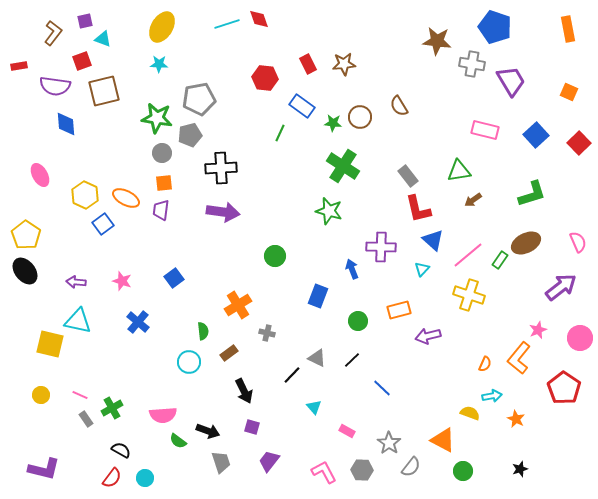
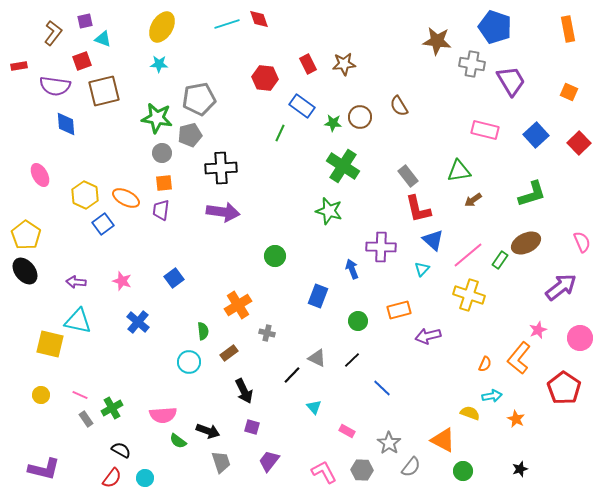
pink semicircle at (578, 242): moved 4 px right
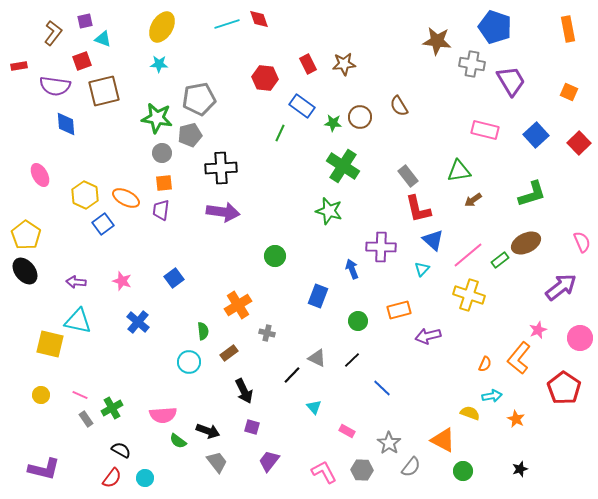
green rectangle at (500, 260): rotated 18 degrees clockwise
gray trapezoid at (221, 462): moved 4 px left; rotated 20 degrees counterclockwise
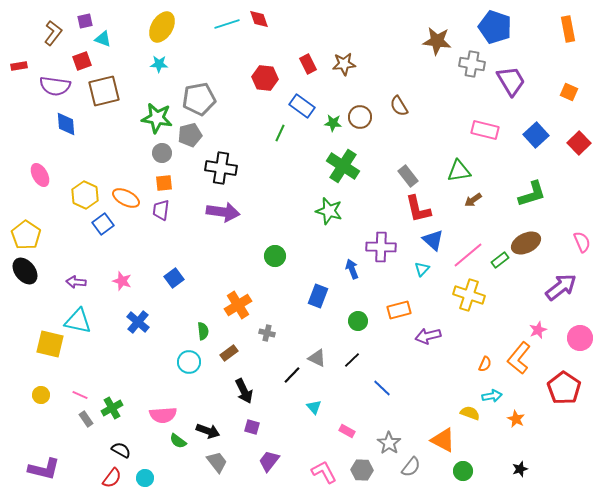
black cross at (221, 168): rotated 12 degrees clockwise
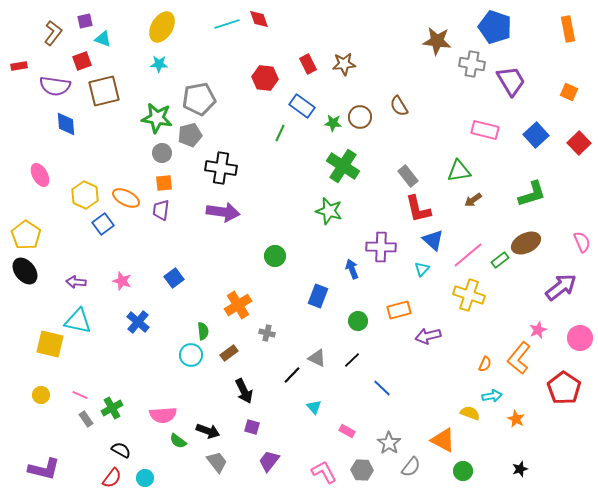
cyan circle at (189, 362): moved 2 px right, 7 px up
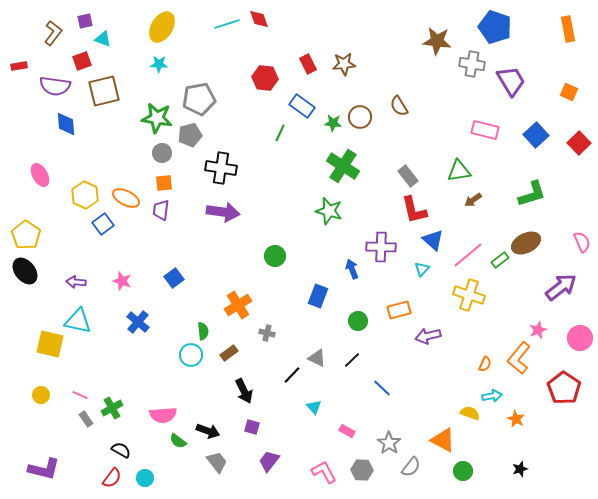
red L-shape at (418, 209): moved 4 px left, 1 px down
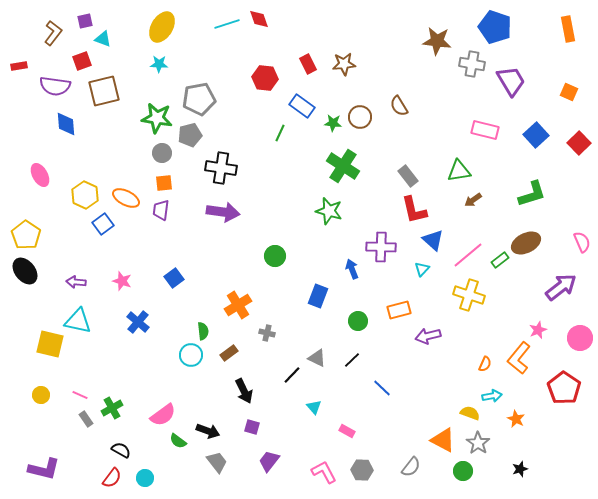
pink semicircle at (163, 415): rotated 32 degrees counterclockwise
gray star at (389, 443): moved 89 px right
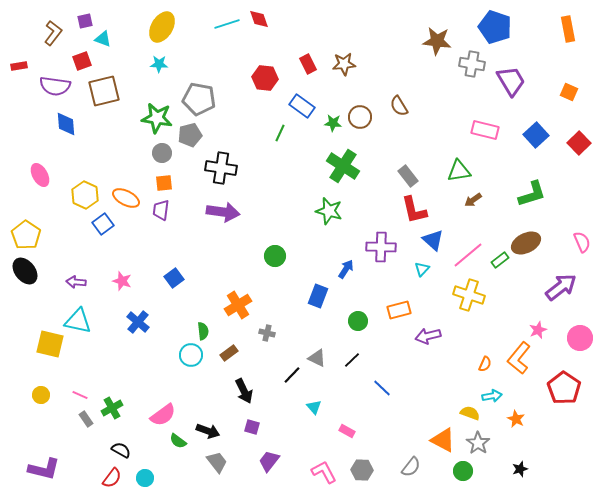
gray pentagon at (199, 99): rotated 20 degrees clockwise
blue arrow at (352, 269): moved 6 px left; rotated 54 degrees clockwise
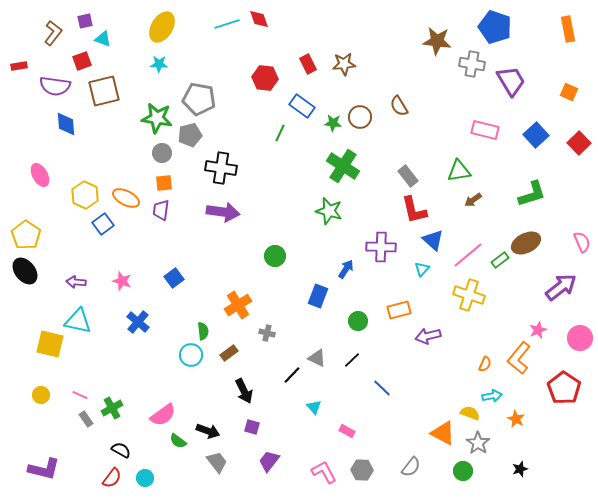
orange triangle at (443, 440): moved 7 px up
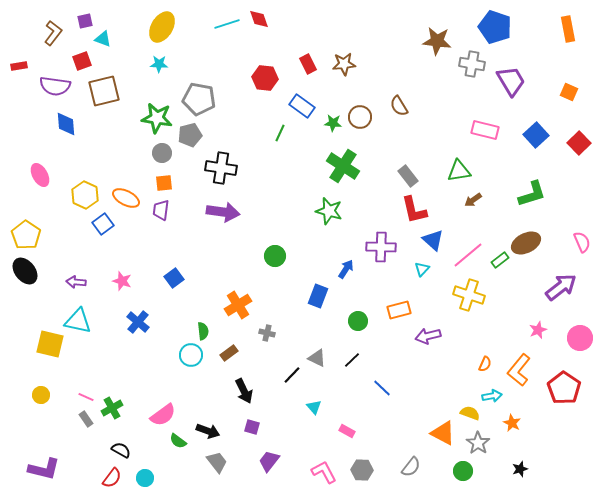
orange L-shape at (519, 358): moved 12 px down
pink line at (80, 395): moved 6 px right, 2 px down
orange star at (516, 419): moved 4 px left, 4 px down
